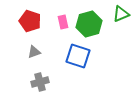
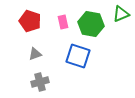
green hexagon: moved 2 px right; rotated 25 degrees clockwise
gray triangle: moved 1 px right, 2 px down
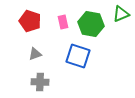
gray cross: rotated 18 degrees clockwise
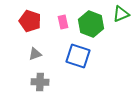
green hexagon: rotated 10 degrees clockwise
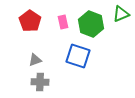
red pentagon: rotated 15 degrees clockwise
gray triangle: moved 6 px down
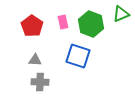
red pentagon: moved 2 px right, 5 px down
gray triangle: rotated 24 degrees clockwise
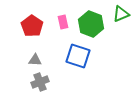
gray cross: rotated 24 degrees counterclockwise
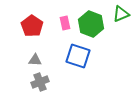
pink rectangle: moved 2 px right, 1 px down
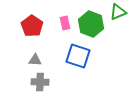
green triangle: moved 3 px left, 2 px up
gray cross: rotated 24 degrees clockwise
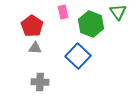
green triangle: rotated 42 degrees counterclockwise
pink rectangle: moved 2 px left, 11 px up
blue square: rotated 25 degrees clockwise
gray triangle: moved 12 px up
